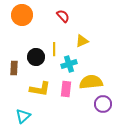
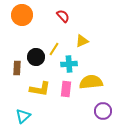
yellow line: rotated 32 degrees clockwise
cyan cross: rotated 14 degrees clockwise
brown rectangle: moved 3 px right
purple circle: moved 7 px down
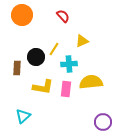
yellow L-shape: moved 3 px right, 2 px up
purple circle: moved 11 px down
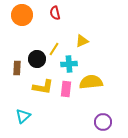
red semicircle: moved 8 px left, 3 px up; rotated 152 degrees counterclockwise
black circle: moved 1 px right, 2 px down
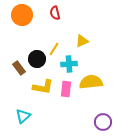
brown rectangle: moved 2 px right; rotated 40 degrees counterclockwise
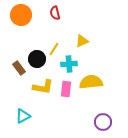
orange circle: moved 1 px left
cyan triangle: rotated 14 degrees clockwise
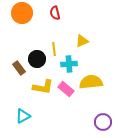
orange circle: moved 1 px right, 2 px up
yellow line: rotated 40 degrees counterclockwise
pink rectangle: rotated 56 degrees counterclockwise
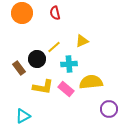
yellow line: moved 2 px up; rotated 56 degrees clockwise
purple circle: moved 6 px right, 13 px up
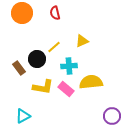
cyan cross: moved 2 px down
purple circle: moved 3 px right, 7 px down
